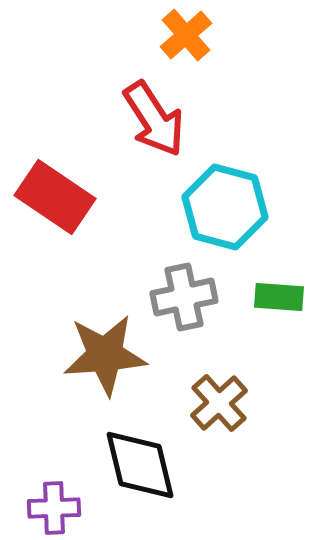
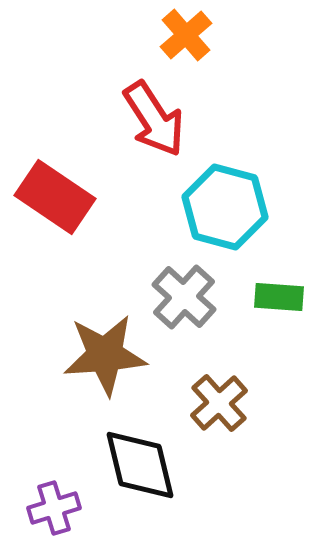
gray cross: rotated 36 degrees counterclockwise
purple cross: rotated 15 degrees counterclockwise
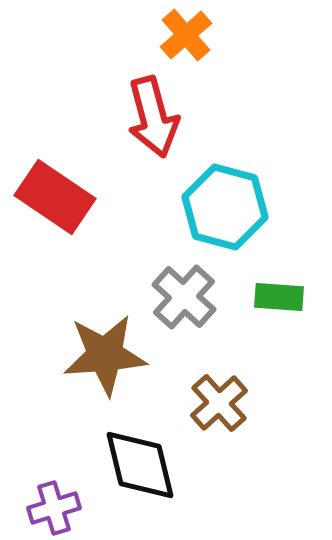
red arrow: moved 1 px left, 2 px up; rotated 18 degrees clockwise
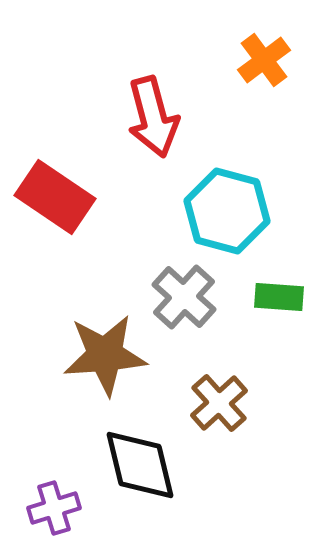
orange cross: moved 78 px right, 25 px down; rotated 4 degrees clockwise
cyan hexagon: moved 2 px right, 4 px down
